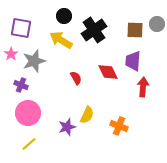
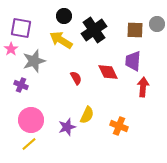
pink star: moved 5 px up
pink circle: moved 3 px right, 7 px down
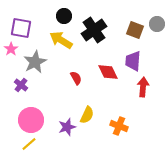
brown square: rotated 18 degrees clockwise
gray star: moved 1 px right, 1 px down; rotated 10 degrees counterclockwise
purple cross: rotated 16 degrees clockwise
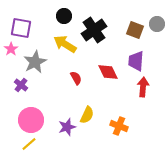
yellow arrow: moved 4 px right, 4 px down
purple trapezoid: moved 3 px right
